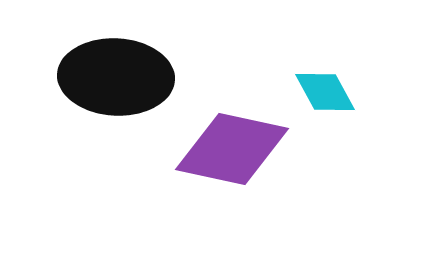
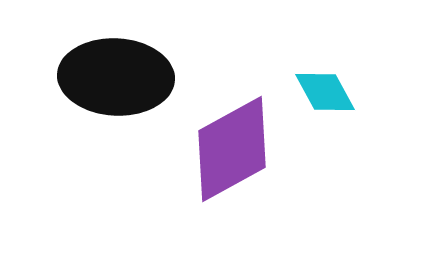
purple diamond: rotated 41 degrees counterclockwise
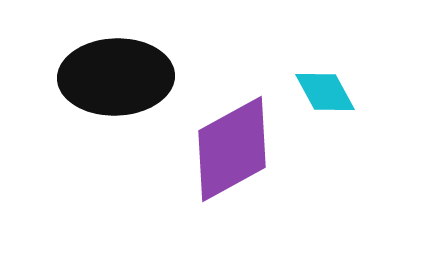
black ellipse: rotated 5 degrees counterclockwise
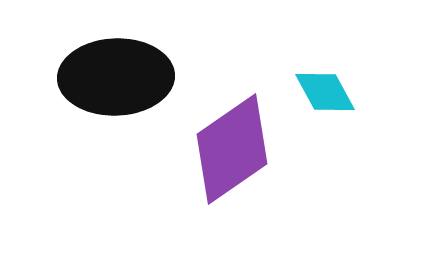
purple diamond: rotated 6 degrees counterclockwise
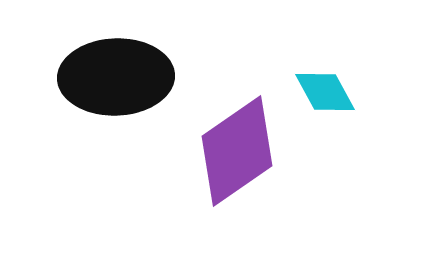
purple diamond: moved 5 px right, 2 px down
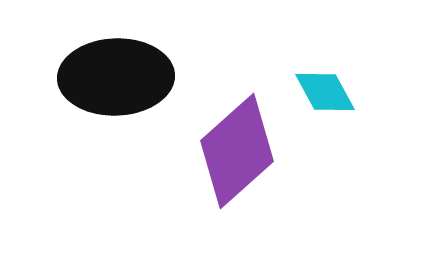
purple diamond: rotated 7 degrees counterclockwise
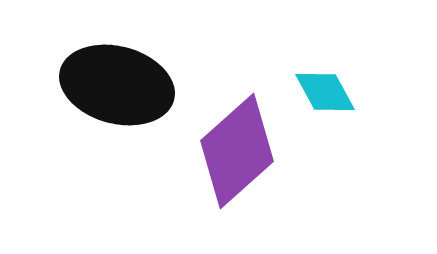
black ellipse: moved 1 px right, 8 px down; rotated 17 degrees clockwise
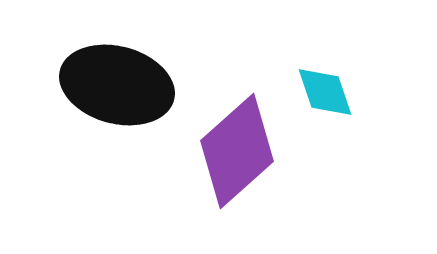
cyan diamond: rotated 10 degrees clockwise
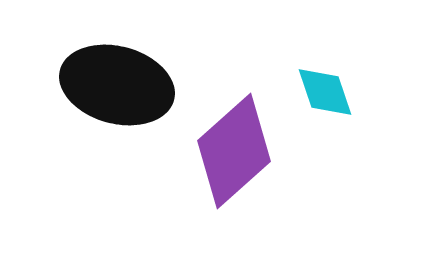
purple diamond: moved 3 px left
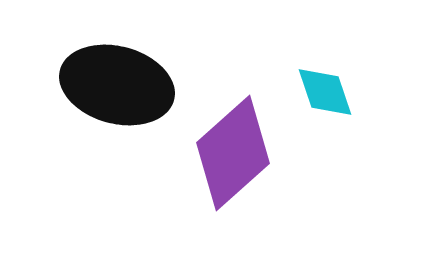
purple diamond: moved 1 px left, 2 px down
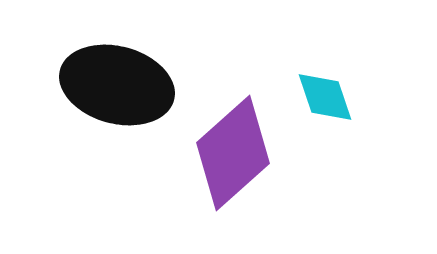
cyan diamond: moved 5 px down
